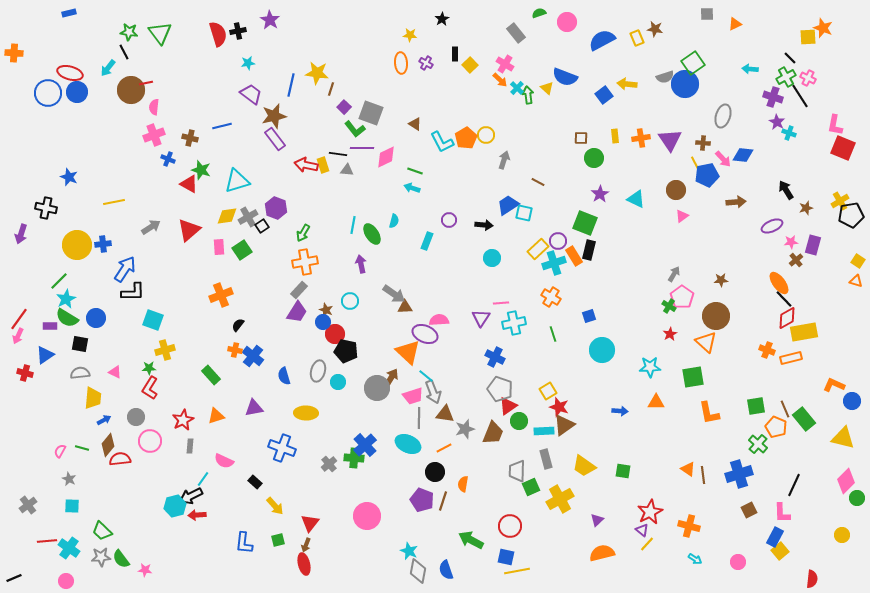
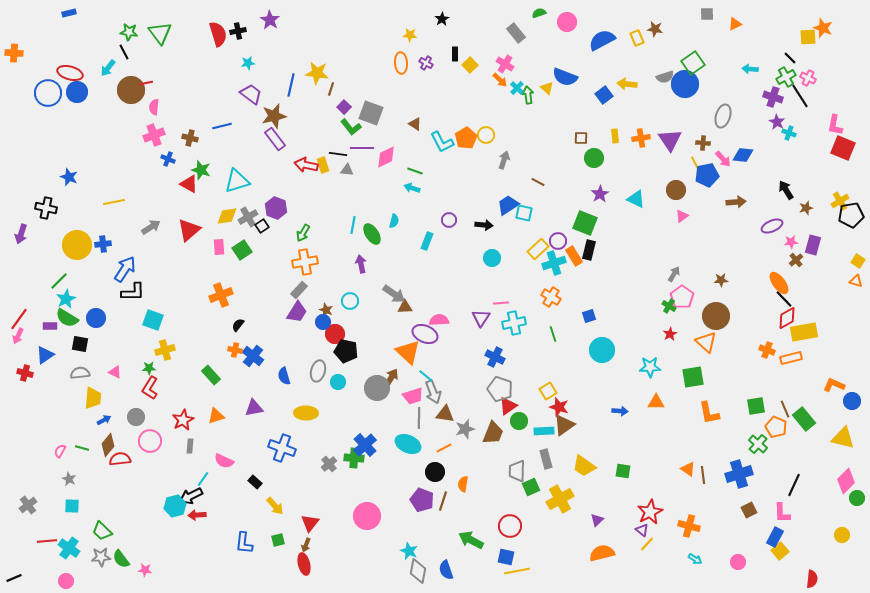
green L-shape at (355, 129): moved 4 px left, 2 px up
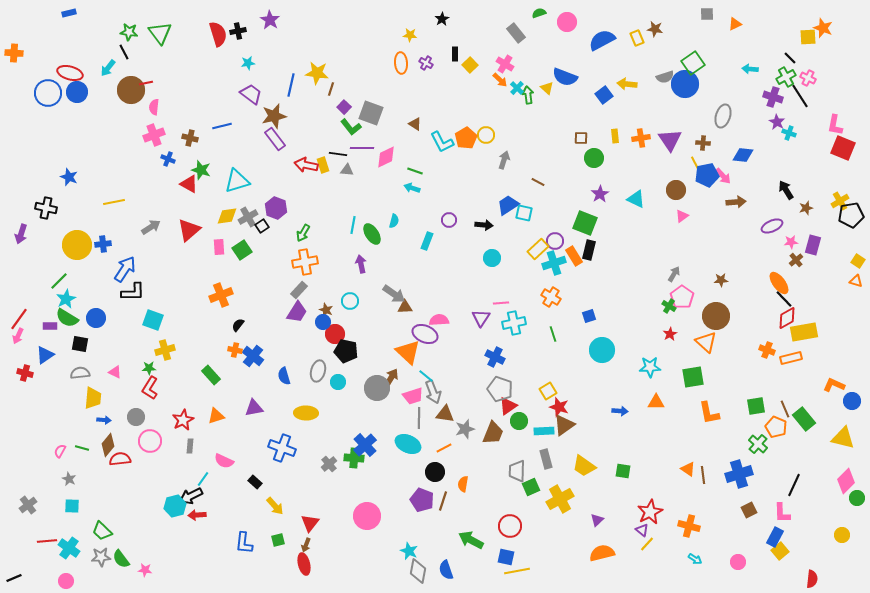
pink arrow at (723, 159): moved 17 px down
purple circle at (558, 241): moved 3 px left
blue arrow at (104, 420): rotated 32 degrees clockwise
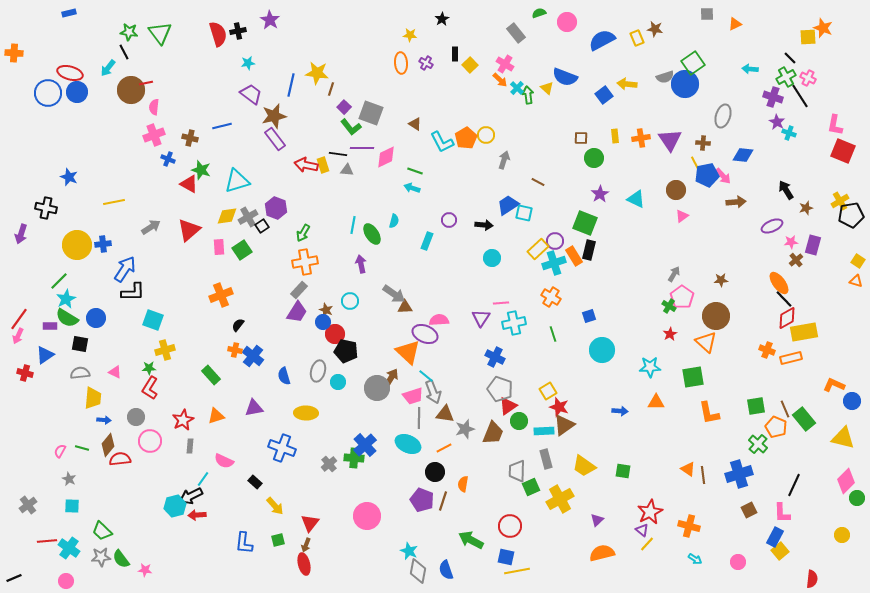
red square at (843, 148): moved 3 px down
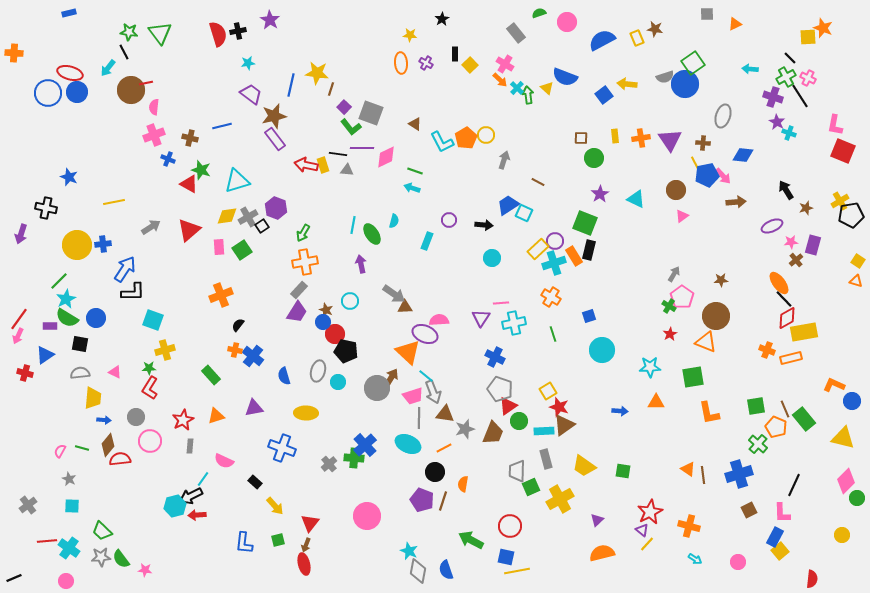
cyan square at (524, 213): rotated 12 degrees clockwise
orange triangle at (706, 342): rotated 20 degrees counterclockwise
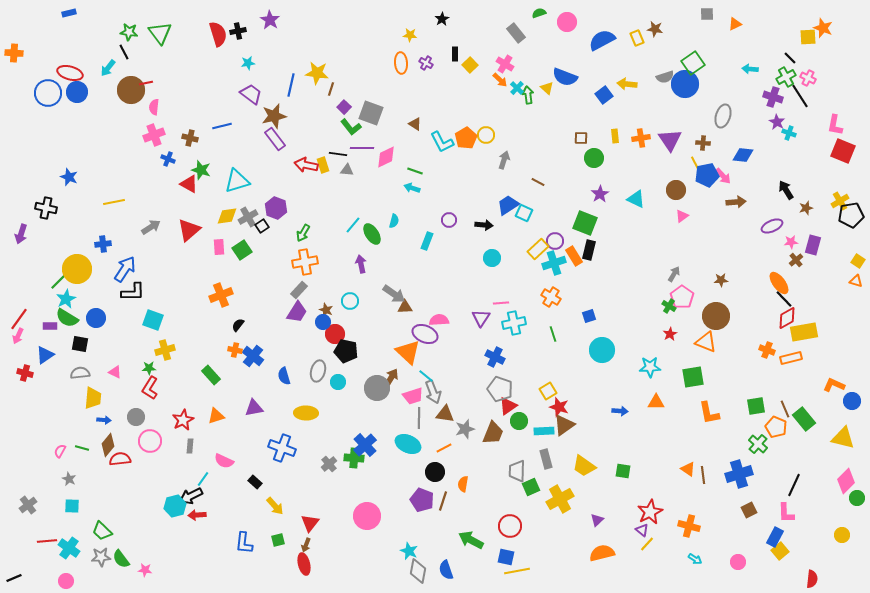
cyan line at (353, 225): rotated 30 degrees clockwise
yellow circle at (77, 245): moved 24 px down
pink L-shape at (782, 513): moved 4 px right
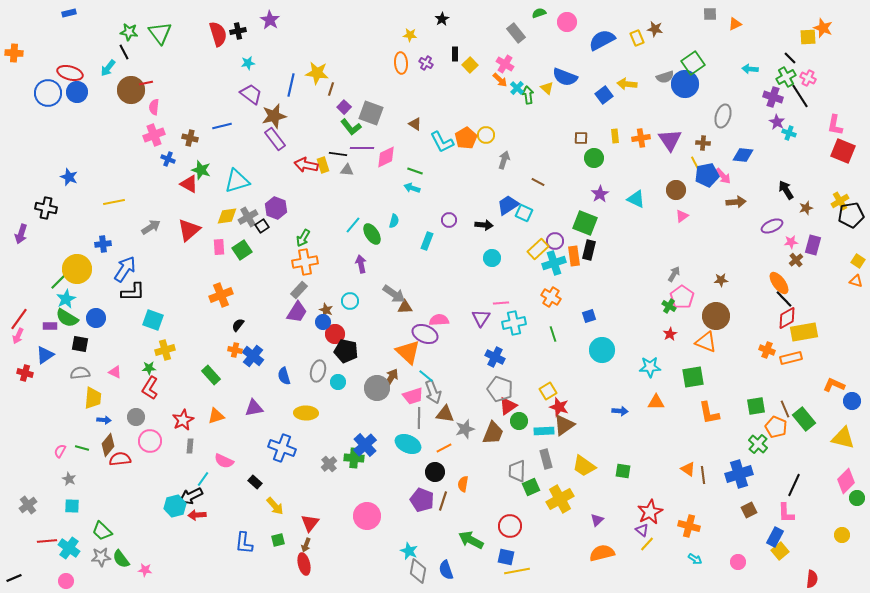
gray square at (707, 14): moved 3 px right
green arrow at (303, 233): moved 5 px down
orange rectangle at (574, 256): rotated 24 degrees clockwise
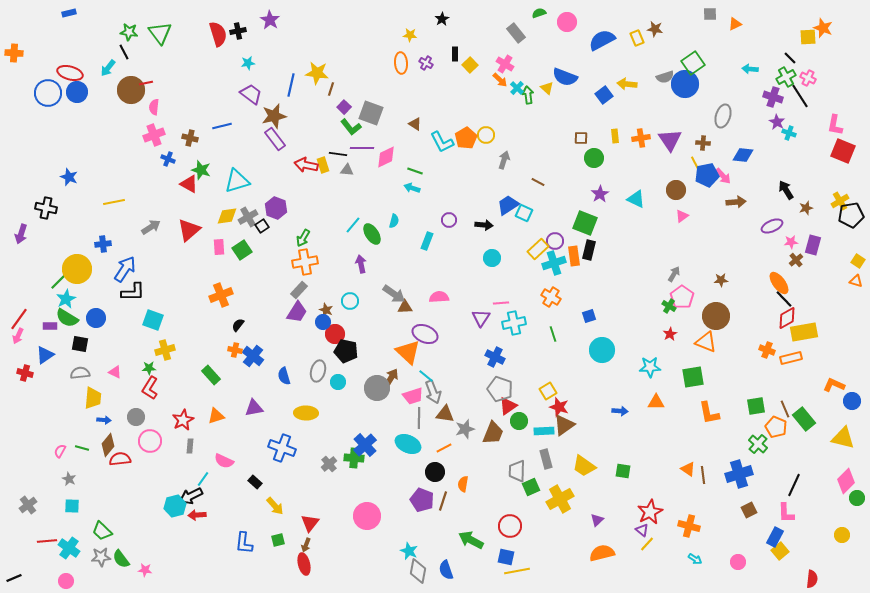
pink semicircle at (439, 320): moved 23 px up
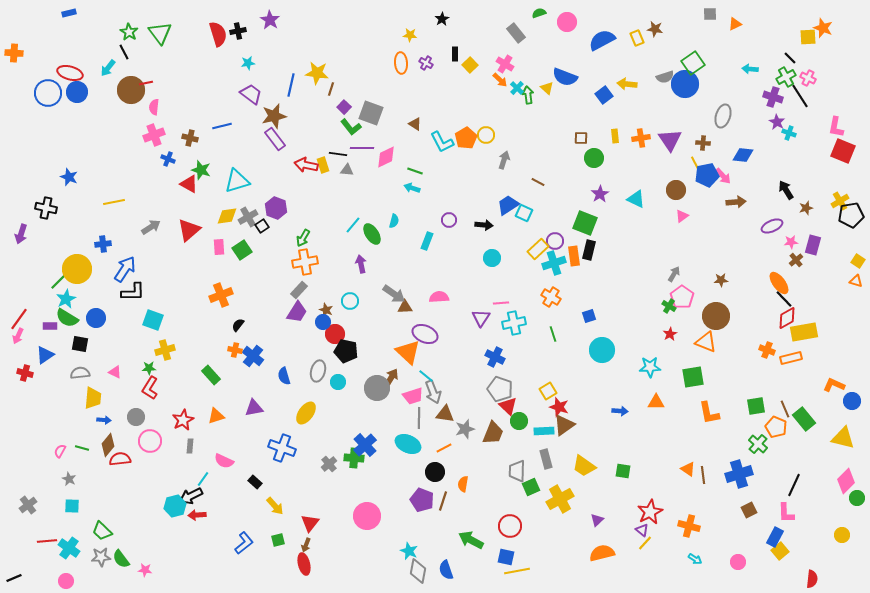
green star at (129, 32): rotated 24 degrees clockwise
pink L-shape at (835, 125): moved 1 px right, 2 px down
red triangle at (508, 406): rotated 42 degrees counterclockwise
yellow ellipse at (306, 413): rotated 55 degrees counterclockwise
blue L-shape at (244, 543): rotated 135 degrees counterclockwise
yellow line at (647, 544): moved 2 px left, 1 px up
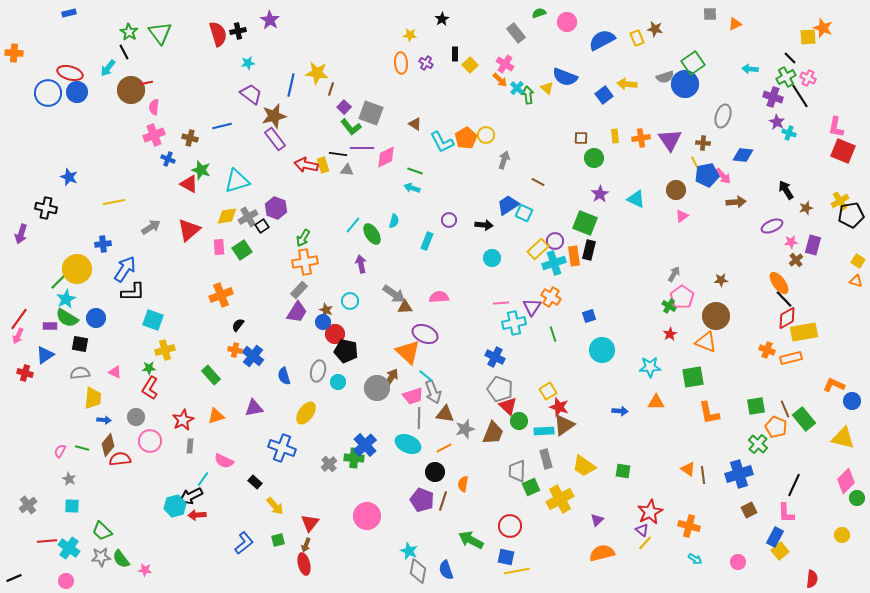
purple triangle at (481, 318): moved 51 px right, 11 px up
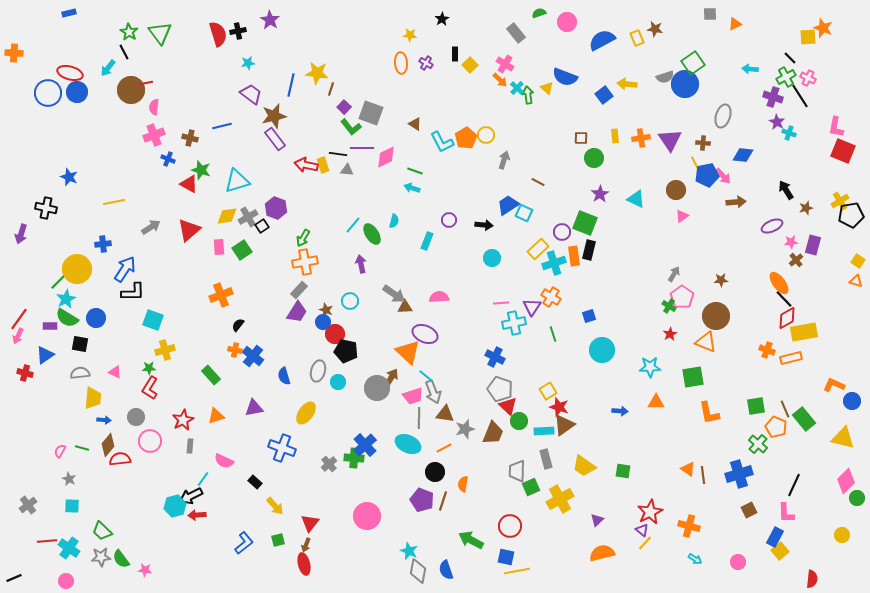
purple circle at (555, 241): moved 7 px right, 9 px up
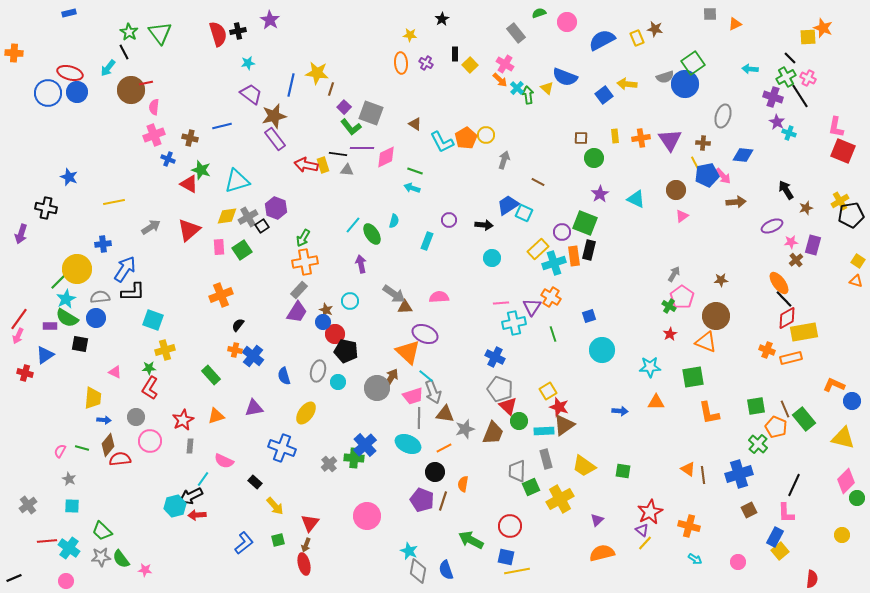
gray semicircle at (80, 373): moved 20 px right, 76 px up
